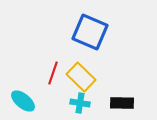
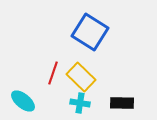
blue square: rotated 9 degrees clockwise
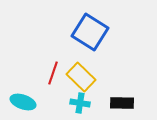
cyan ellipse: moved 1 px down; rotated 20 degrees counterclockwise
